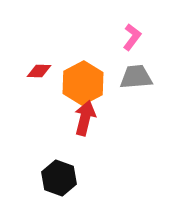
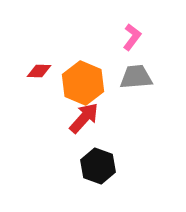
orange hexagon: rotated 9 degrees counterclockwise
red arrow: moved 1 px left; rotated 28 degrees clockwise
black hexagon: moved 39 px right, 12 px up
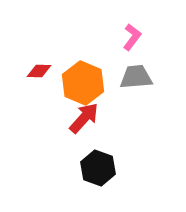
black hexagon: moved 2 px down
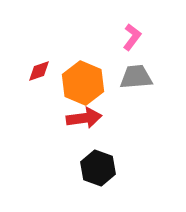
red diamond: rotated 20 degrees counterclockwise
red arrow: rotated 40 degrees clockwise
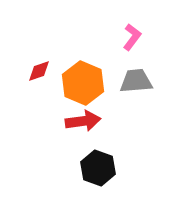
gray trapezoid: moved 4 px down
red arrow: moved 1 px left, 3 px down
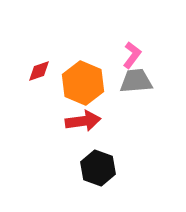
pink L-shape: moved 18 px down
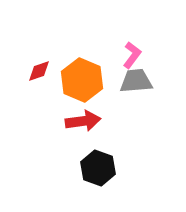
orange hexagon: moved 1 px left, 3 px up
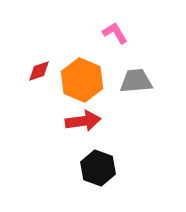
pink L-shape: moved 17 px left, 22 px up; rotated 68 degrees counterclockwise
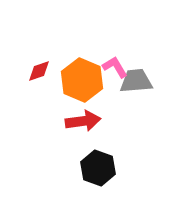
pink L-shape: moved 34 px down
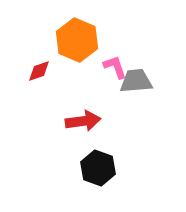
pink L-shape: rotated 12 degrees clockwise
orange hexagon: moved 5 px left, 40 px up
